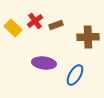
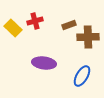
red cross: rotated 21 degrees clockwise
brown rectangle: moved 13 px right
blue ellipse: moved 7 px right, 1 px down
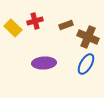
brown rectangle: moved 3 px left
brown cross: rotated 25 degrees clockwise
purple ellipse: rotated 10 degrees counterclockwise
blue ellipse: moved 4 px right, 12 px up
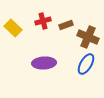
red cross: moved 8 px right
